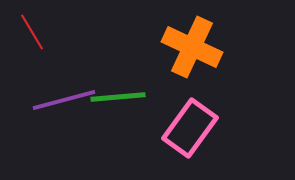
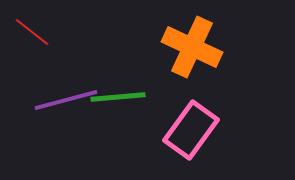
red line: rotated 21 degrees counterclockwise
purple line: moved 2 px right
pink rectangle: moved 1 px right, 2 px down
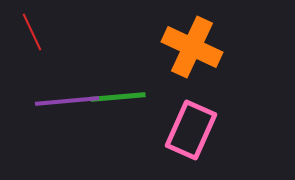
red line: rotated 27 degrees clockwise
purple line: moved 1 px right, 1 px down; rotated 10 degrees clockwise
pink rectangle: rotated 12 degrees counterclockwise
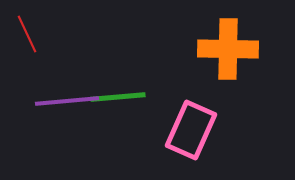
red line: moved 5 px left, 2 px down
orange cross: moved 36 px right, 2 px down; rotated 24 degrees counterclockwise
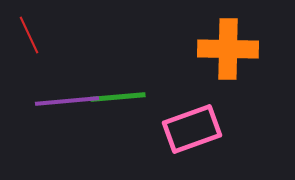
red line: moved 2 px right, 1 px down
pink rectangle: moved 1 px right, 1 px up; rotated 46 degrees clockwise
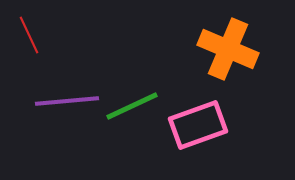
orange cross: rotated 22 degrees clockwise
green line: moved 14 px right, 9 px down; rotated 20 degrees counterclockwise
pink rectangle: moved 6 px right, 4 px up
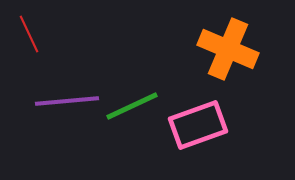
red line: moved 1 px up
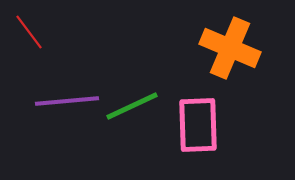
red line: moved 2 px up; rotated 12 degrees counterclockwise
orange cross: moved 2 px right, 1 px up
pink rectangle: rotated 72 degrees counterclockwise
